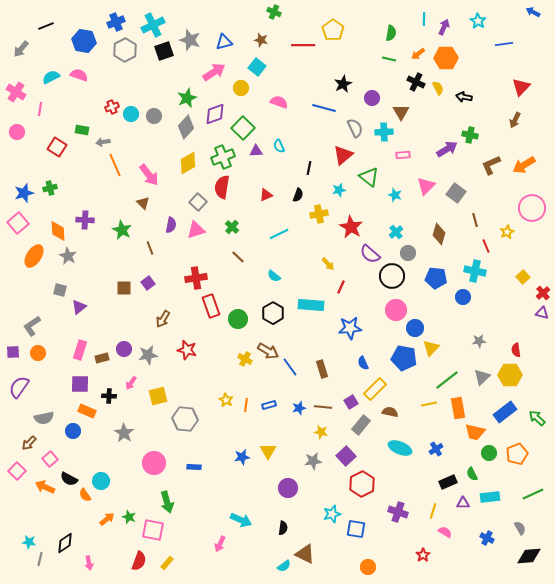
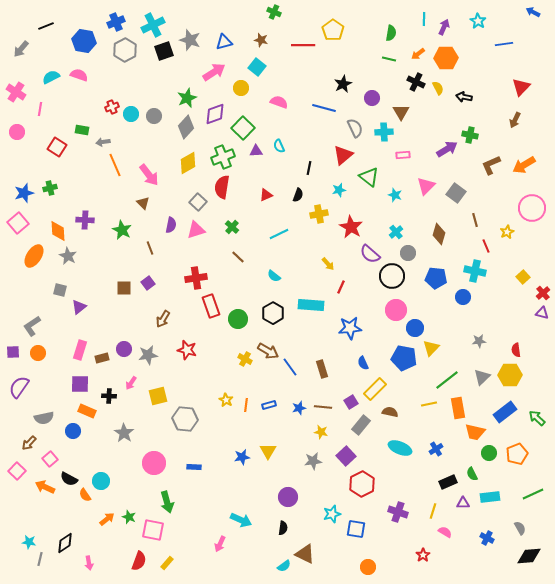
purple circle at (288, 488): moved 9 px down
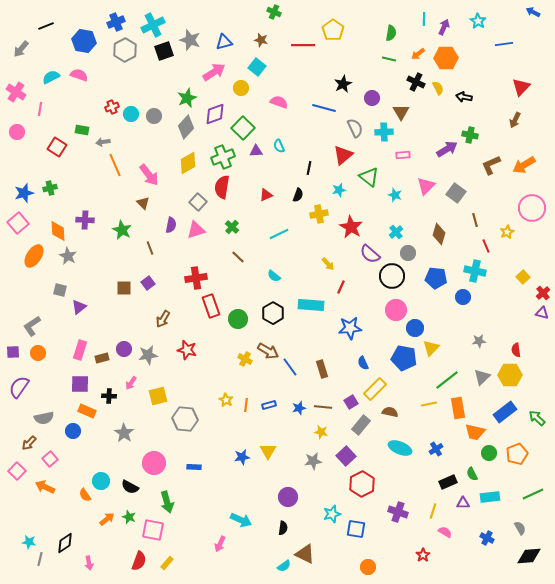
black semicircle at (69, 479): moved 61 px right, 8 px down
